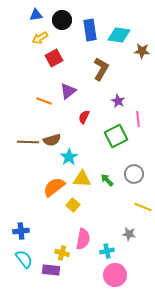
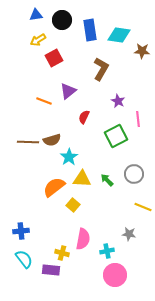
yellow arrow: moved 2 px left, 2 px down
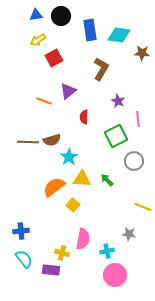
black circle: moved 1 px left, 4 px up
brown star: moved 2 px down
red semicircle: rotated 24 degrees counterclockwise
gray circle: moved 13 px up
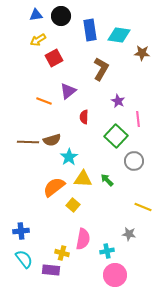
green square: rotated 20 degrees counterclockwise
yellow triangle: moved 1 px right
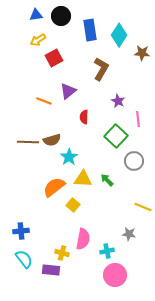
cyan diamond: rotated 65 degrees counterclockwise
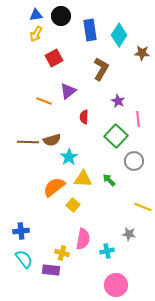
yellow arrow: moved 2 px left, 6 px up; rotated 28 degrees counterclockwise
green arrow: moved 2 px right
pink circle: moved 1 px right, 10 px down
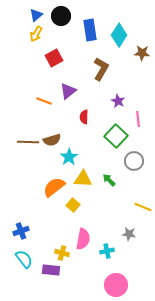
blue triangle: rotated 32 degrees counterclockwise
blue cross: rotated 14 degrees counterclockwise
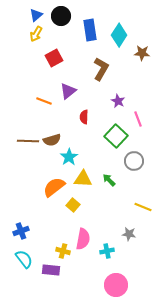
pink line: rotated 14 degrees counterclockwise
brown line: moved 1 px up
yellow cross: moved 1 px right, 2 px up
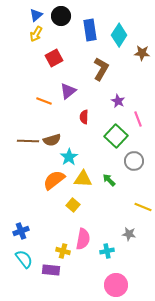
orange semicircle: moved 7 px up
